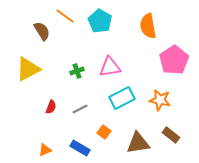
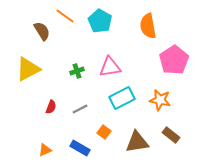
brown triangle: moved 1 px left, 1 px up
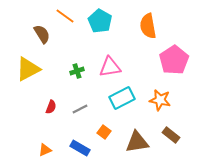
brown semicircle: moved 3 px down
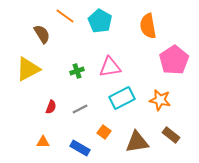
orange triangle: moved 2 px left, 8 px up; rotated 24 degrees clockwise
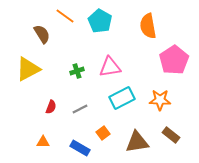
orange star: rotated 10 degrees counterclockwise
orange square: moved 1 px left, 1 px down; rotated 16 degrees clockwise
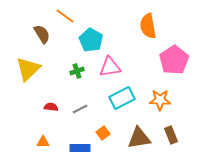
cyan pentagon: moved 9 px left, 19 px down
yellow triangle: rotated 16 degrees counterclockwise
red semicircle: rotated 104 degrees counterclockwise
brown rectangle: rotated 30 degrees clockwise
brown triangle: moved 2 px right, 4 px up
blue rectangle: rotated 30 degrees counterclockwise
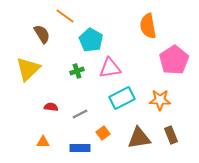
pink triangle: moved 1 px down
gray line: moved 5 px down
